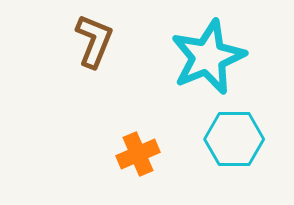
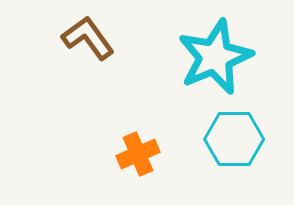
brown L-shape: moved 6 px left, 3 px up; rotated 58 degrees counterclockwise
cyan star: moved 7 px right
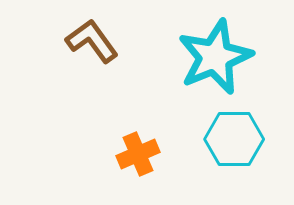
brown L-shape: moved 4 px right, 3 px down
